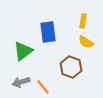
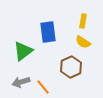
yellow semicircle: moved 3 px left
brown hexagon: rotated 15 degrees clockwise
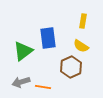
blue rectangle: moved 6 px down
yellow semicircle: moved 2 px left, 4 px down
orange line: rotated 42 degrees counterclockwise
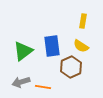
blue rectangle: moved 4 px right, 8 px down
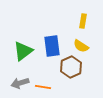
gray arrow: moved 1 px left, 1 px down
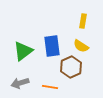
orange line: moved 7 px right
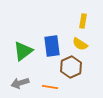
yellow semicircle: moved 1 px left, 2 px up
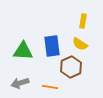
green triangle: rotated 40 degrees clockwise
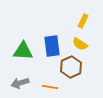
yellow rectangle: rotated 16 degrees clockwise
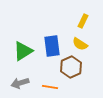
green triangle: rotated 35 degrees counterclockwise
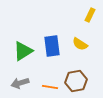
yellow rectangle: moved 7 px right, 6 px up
brown hexagon: moved 5 px right, 14 px down; rotated 15 degrees clockwise
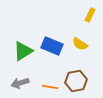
blue rectangle: rotated 60 degrees counterclockwise
